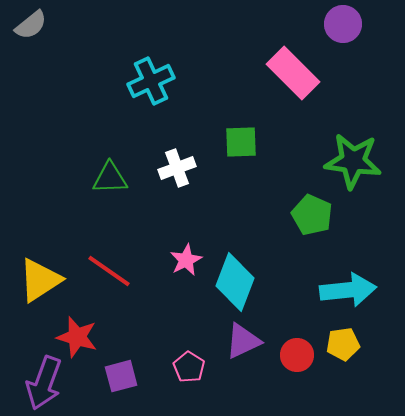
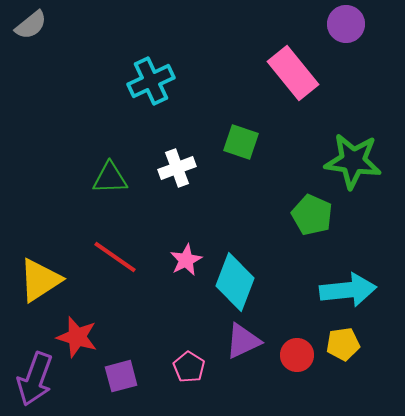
purple circle: moved 3 px right
pink rectangle: rotated 6 degrees clockwise
green square: rotated 21 degrees clockwise
red line: moved 6 px right, 14 px up
purple arrow: moved 9 px left, 4 px up
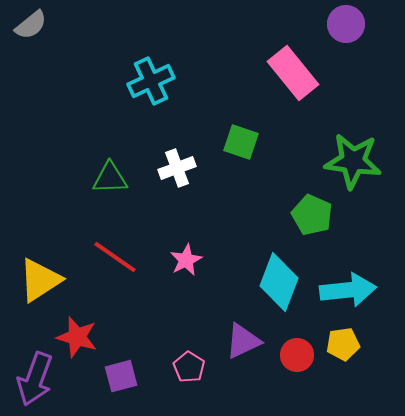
cyan diamond: moved 44 px right
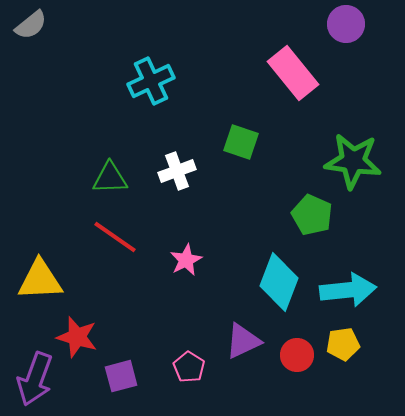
white cross: moved 3 px down
red line: moved 20 px up
yellow triangle: rotated 30 degrees clockwise
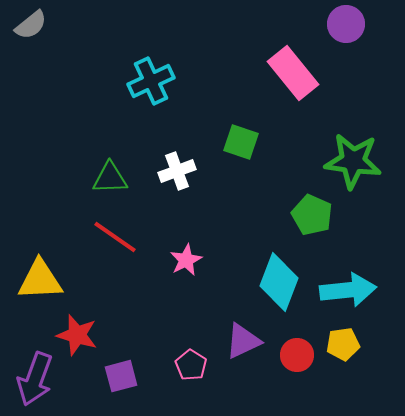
red star: moved 2 px up
pink pentagon: moved 2 px right, 2 px up
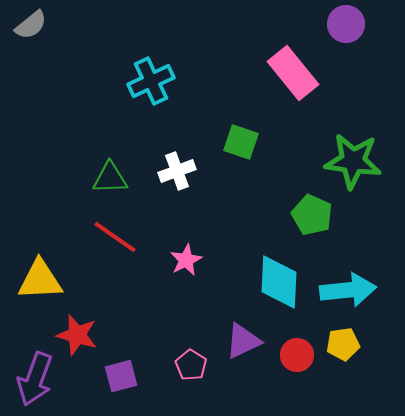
cyan diamond: rotated 18 degrees counterclockwise
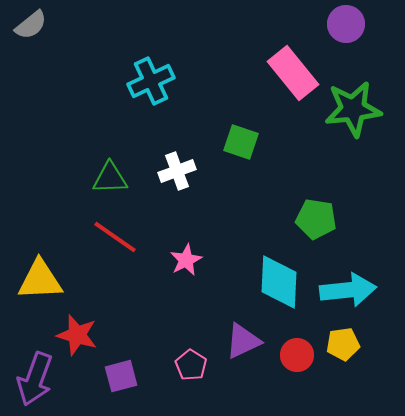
green star: moved 52 px up; rotated 14 degrees counterclockwise
green pentagon: moved 4 px right, 4 px down; rotated 15 degrees counterclockwise
